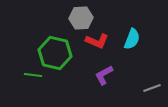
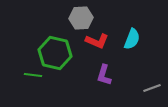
purple L-shape: rotated 45 degrees counterclockwise
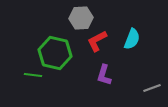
red L-shape: rotated 130 degrees clockwise
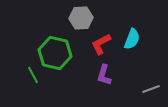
red L-shape: moved 4 px right, 3 px down
green line: rotated 54 degrees clockwise
gray line: moved 1 px left, 1 px down
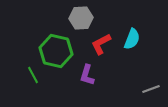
green hexagon: moved 1 px right, 2 px up
purple L-shape: moved 17 px left
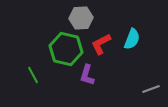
green hexagon: moved 10 px right, 2 px up
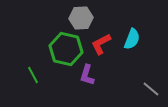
gray line: rotated 60 degrees clockwise
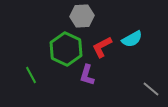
gray hexagon: moved 1 px right, 2 px up
cyan semicircle: rotated 40 degrees clockwise
red L-shape: moved 1 px right, 3 px down
green hexagon: rotated 12 degrees clockwise
green line: moved 2 px left
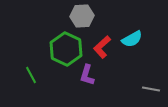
red L-shape: rotated 15 degrees counterclockwise
gray line: rotated 30 degrees counterclockwise
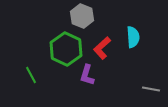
gray hexagon: rotated 25 degrees clockwise
cyan semicircle: moved 1 px right, 2 px up; rotated 65 degrees counterclockwise
red L-shape: moved 1 px down
